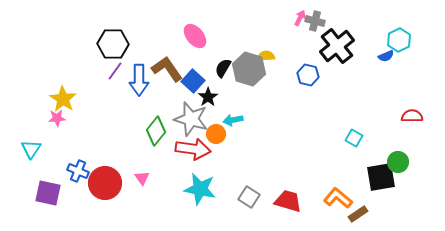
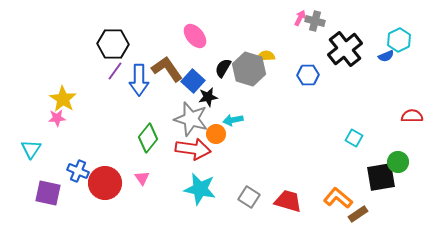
black cross: moved 8 px right, 3 px down
blue hexagon: rotated 15 degrees counterclockwise
black star: rotated 24 degrees clockwise
green diamond: moved 8 px left, 7 px down
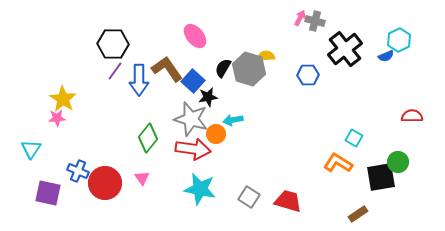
orange L-shape: moved 35 px up; rotated 8 degrees counterclockwise
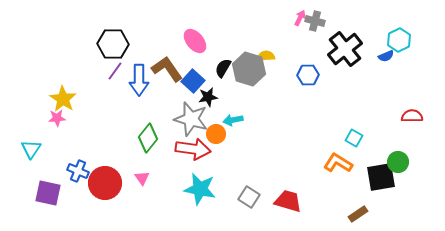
pink ellipse: moved 5 px down
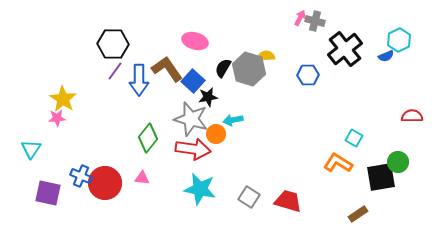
pink ellipse: rotated 35 degrees counterclockwise
blue cross: moved 3 px right, 5 px down
pink triangle: rotated 49 degrees counterclockwise
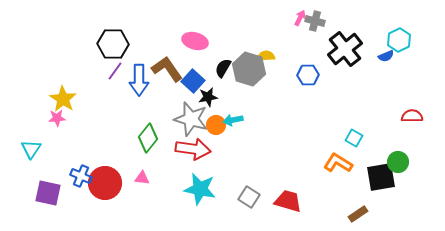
orange circle: moved 9 px up
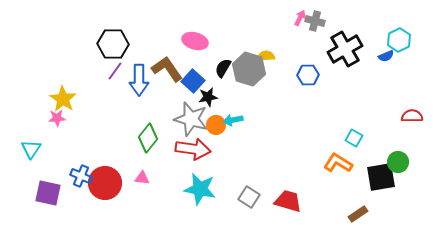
black cross: rotated 8 degrees clockwise
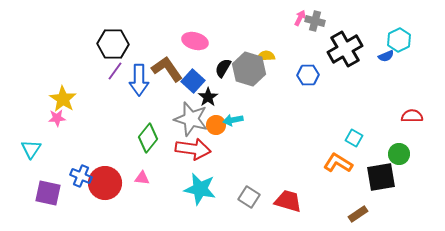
black star: rotated 24 degrees counterclockwise
green circle: moved 1 px right, 8 px up
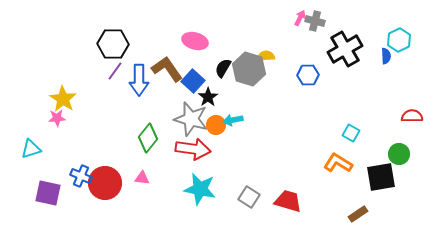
blue semicircle: rotated 70 degrees counterclockwise
cyan square: moved 3 px left, 5 px up
cyan triangle: rotated 40 degrees clockwise
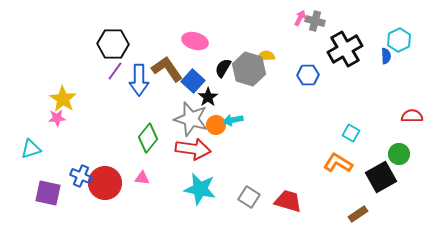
black square: rotated 20 degrees counterclockwise
